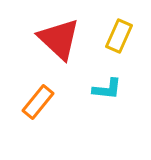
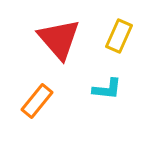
red triangle: rotated 6 degrees clockwise
orange rectangle: moved 1 px left, 1 px up
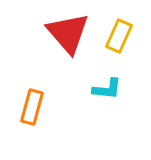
red triangle: moved 9 px right, 6 px up
orange rectangle: moved 5 px left, 6 px down; rotated 24 degrees counterclockwise
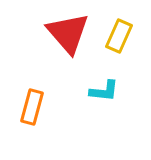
cyan L-shape: moved 3 px left, 2 px down
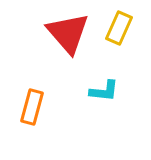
yellow rectangle: moved 8 px up
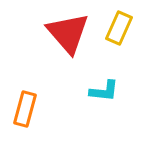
orange rectangle: moved 7 px left, 2 px down
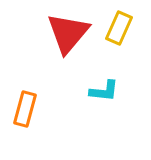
red triangle: rotated 21 degrees clockwise
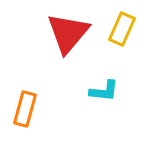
yellow rectangle: moved 3 px right, 1 px down
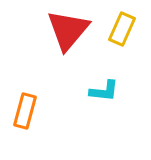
red triangle: moved 3 px up
orange rectangle: moved 2 px down
